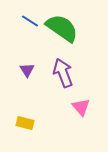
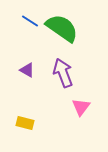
purple triangle: rotated 28 degrees counterclockwise
pink triangle: rotated 18 degrees clockwise
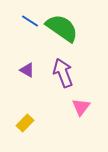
yellow rectangle: rotated 60 degrees counterclockwise
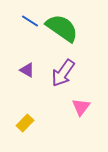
purple arrow: rotated 124 degrees counterclockwise
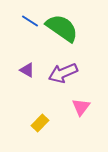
purple arrow: rotated 32 degrees clockwise
yellow rectangle: moved 15 px right
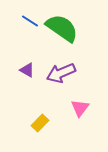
purple arrow: moved 2 px left
pink triangle: moved 1 px left, 1 px down
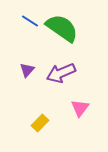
purple triangle: rotated 42 degrees clockwise
